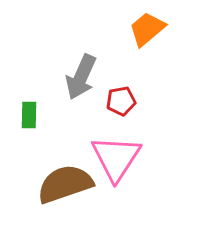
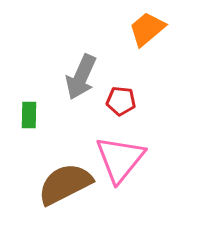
red pentagon: rotated 16 degrees clockwise
pink triangle: moved 4 px right, 1 px down; rotated 6 degrees clockwise
brown semicircle: rotated 8 degrees counterclockwise
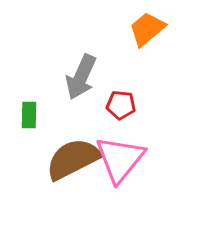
red pentagon: moved 4 px down
brown semicircle: moved 8 px right, 25 px up
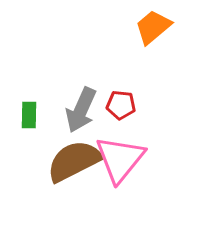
orange trapezoid: moved 6 px right, 2 px up
gray arrow: moved 33 px down
brown semicircle: moved 1 px right, 2 px down
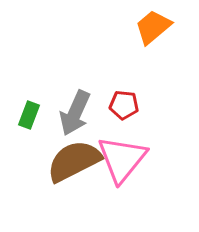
red pentagon: moved 3 px right
gray arrow: moved 6 px left, 3 px down
green rectangle: rotated 20 degrees clockwise
pink triangle: moved 2 px right
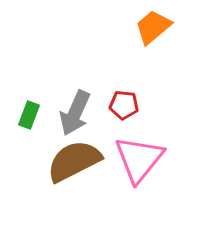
pink triangle: moved 17 px right
